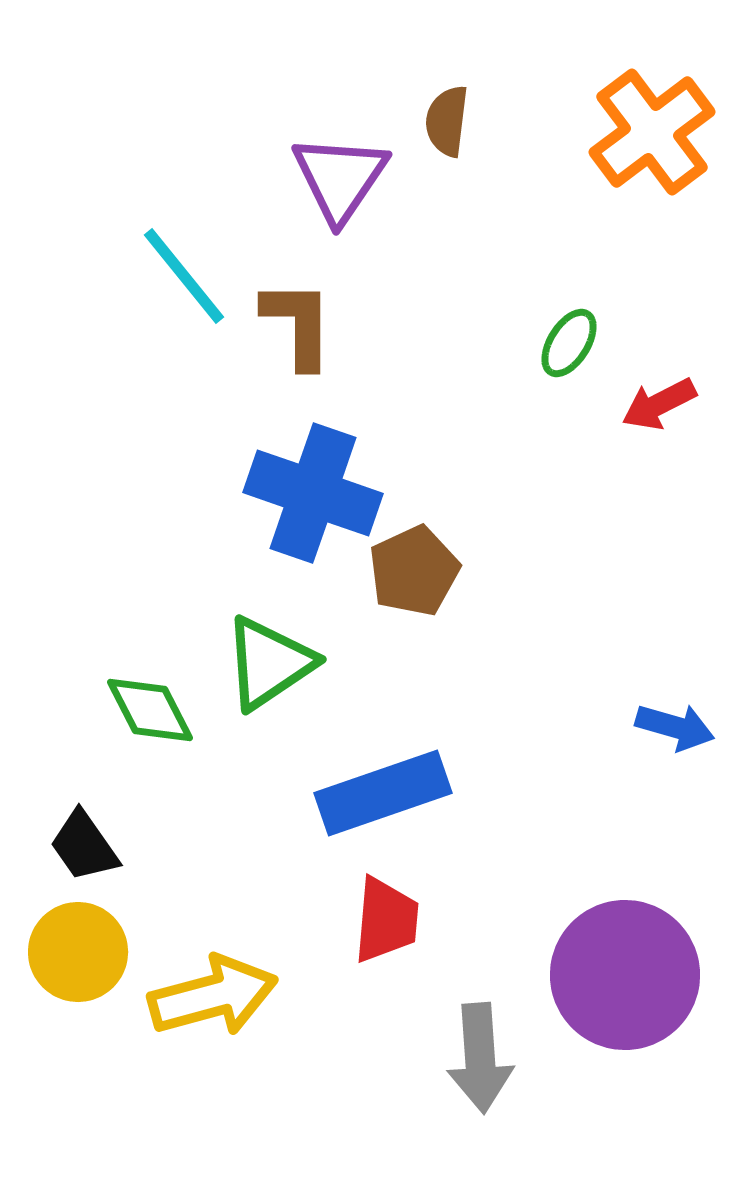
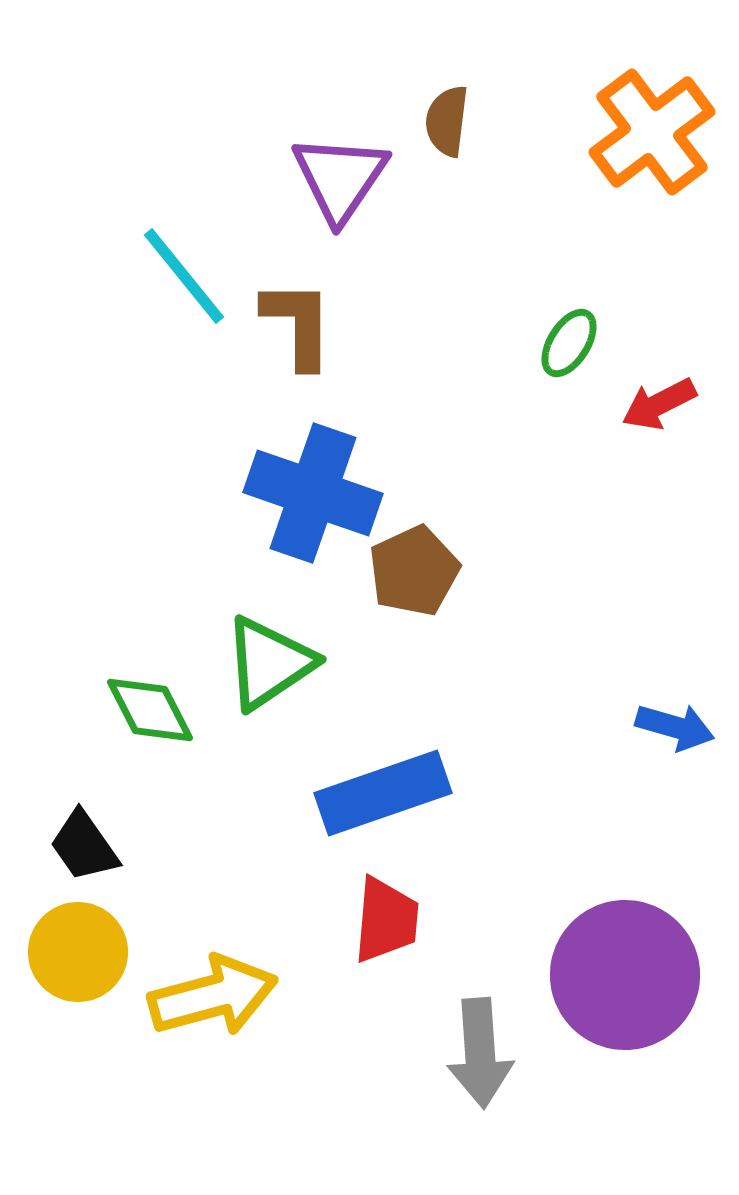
gray arrow: moved 5 px up
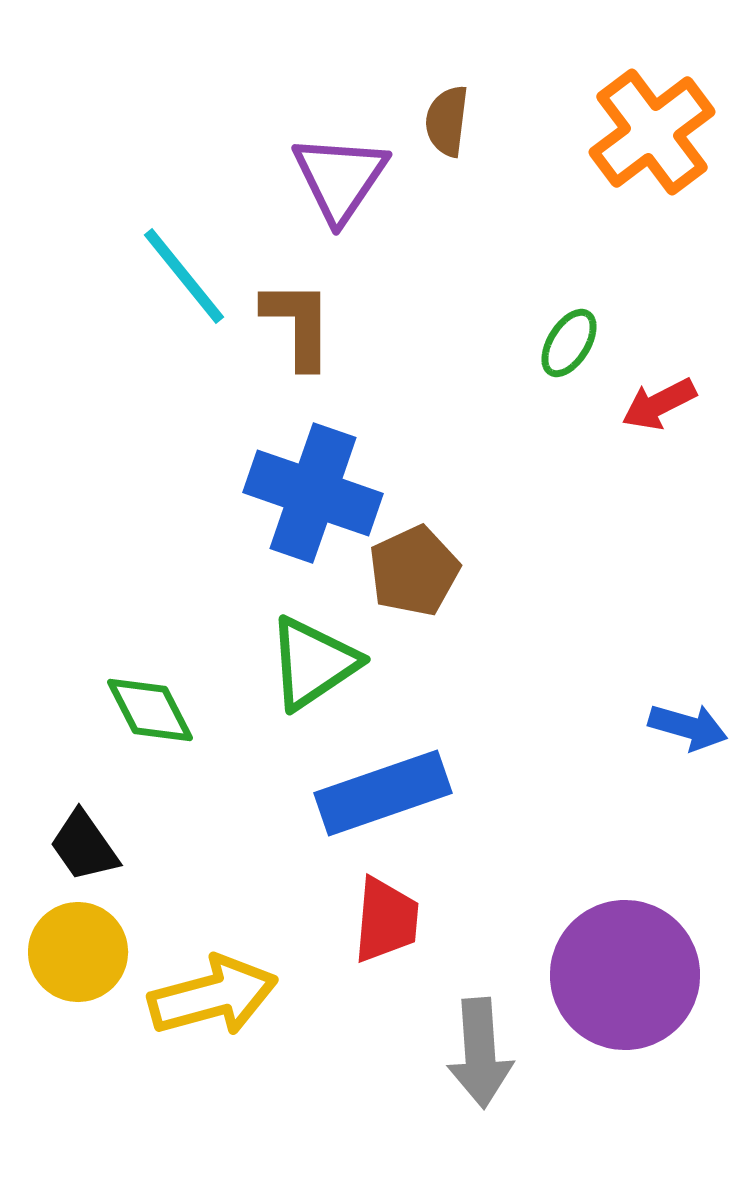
green triangle: moved 44 px right
blue arrow: moved 13 px right
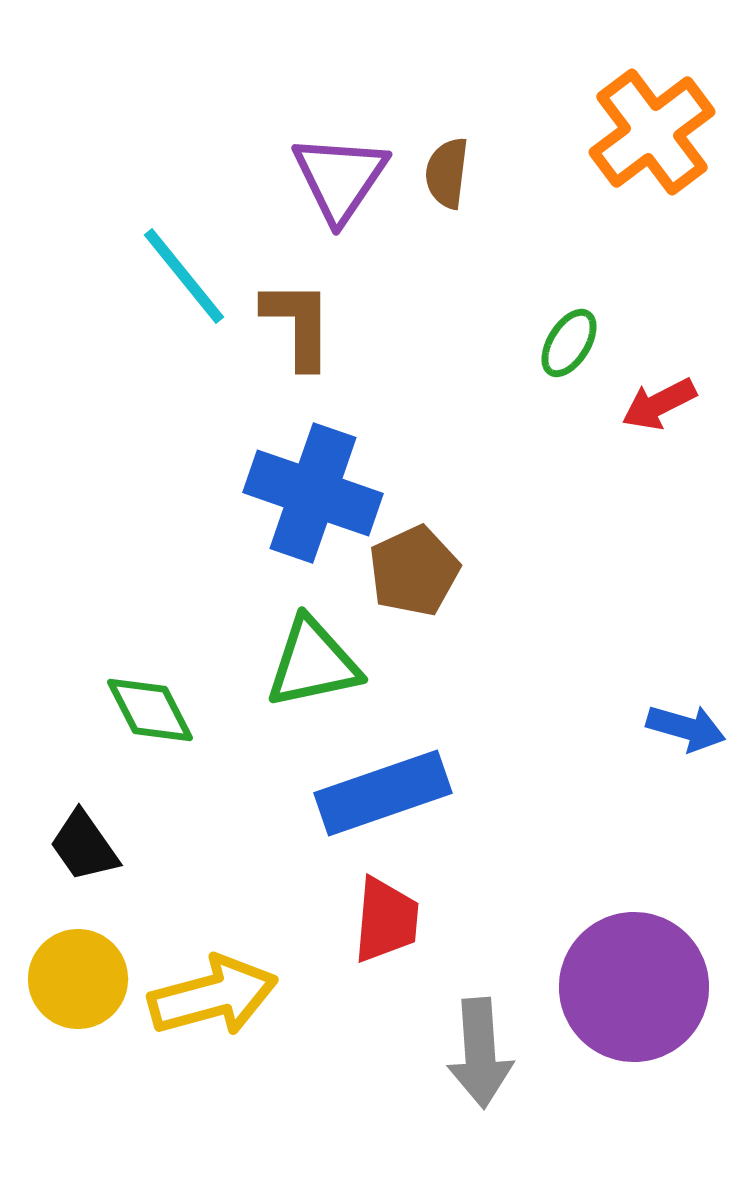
brown semicircle: moved 52 px down
green triangle: rotated 22 degrees clockwise
blue arrow: moved 2 px left, 1 px down
yellow circle: moved 27 px down
purple circle: moved 9 px right, 12 px down
